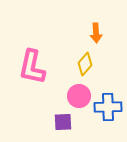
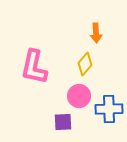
pink L-shape: moved 2 px right
blue cross: moved 1 px right, 2 px down
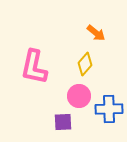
orange arrow: rotated 48 degrees counterclockwise
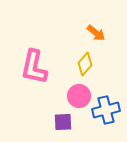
blue cross: moved 3 px left, 1 px down; rotated 12 degrees counterclockwise
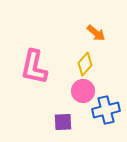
pink circle: moved 4 px right, 5 px up
